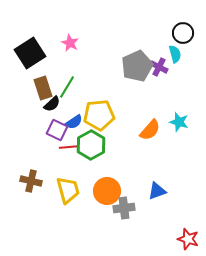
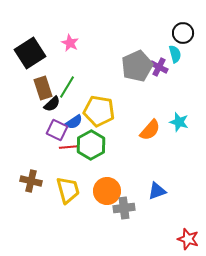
yellow pentagon: moved 4 px up; rotated 16 degrees clockwise
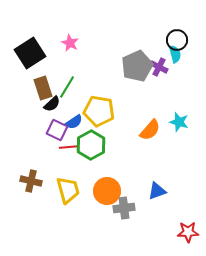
black circle: moved 6 px left, 7 px down
red star: moved 7 px up; rotated 20 degrees counterclockwise
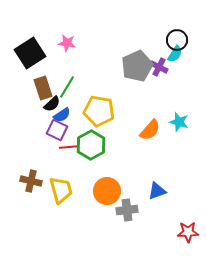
pink star: moved 3 px left; rotated 18 degrees counterclockwise
cyan semicircle: rotated 48 degrees clockwise
blue semicircle: moved 12 px left, 7 px up
yellow trapezoid: moved 7 px left
gray cross: moved 3 px right, 2 px down
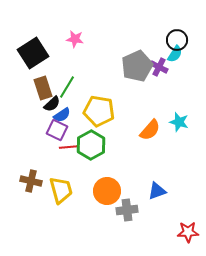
pink star: moved 8 px right, 4 px up
black square: moved 3 px right
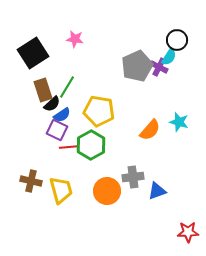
cyan semicircle: moved 6 px left, 3 px down
brown rectangle: moved 2 px down
gray cross: moved 6 px right, 33 px up
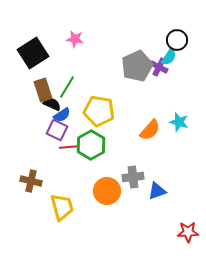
black semicircle: rotated 114 degrees counterclockwise
yellow trapezoid: moved 1 px right, 17 px down
